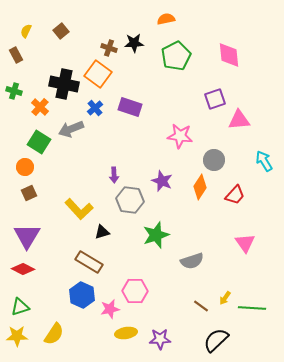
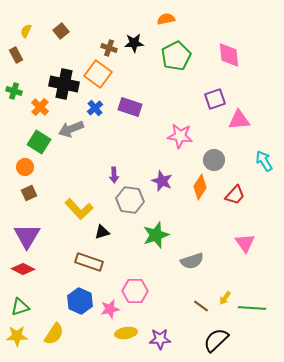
brown rectangle at (89, 262): rotated 12 degrees counterclockwise
blue hexagon at (82, 295): moved 2 px left, 6 px down
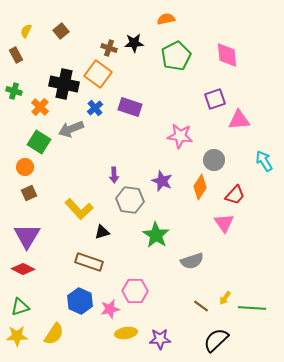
pink diamond at (229, 55): moved 2 px left
green star at (156, 235): rotated 20 degrees counterclockwise
pink triangle at (245, 243): moved 21 px left, 20 px up
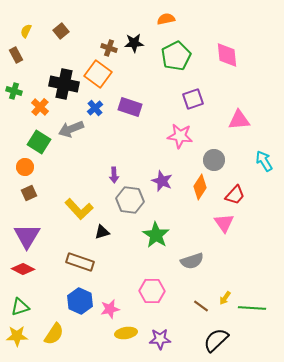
purple square at (215, 99): moved 22 px left
brown rectangle at (89, 262): moved 9 px left
pink hexagon at (135, 291): moved 17 px right
